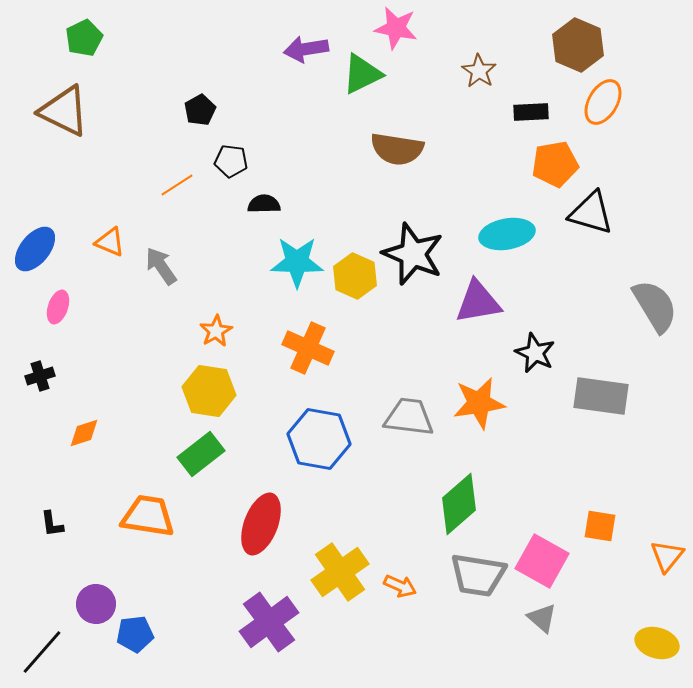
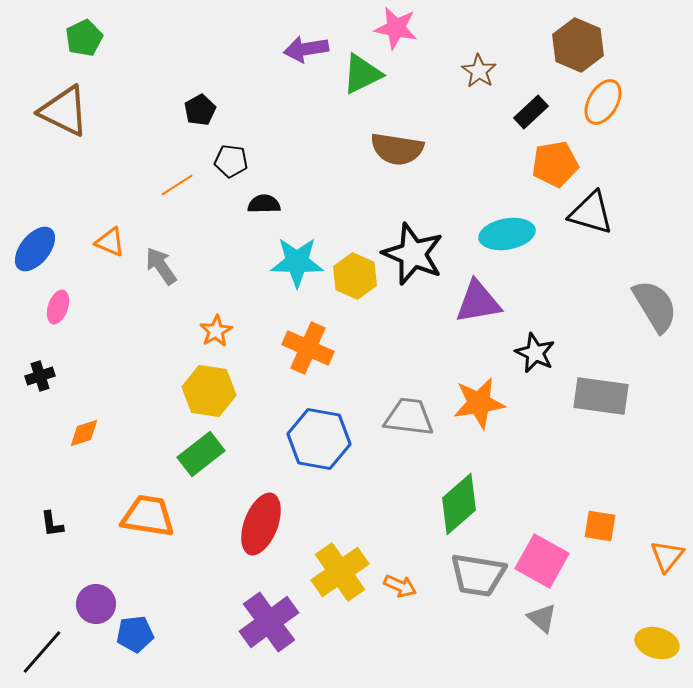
black rectangle at (531, 112): rotated 40 degrees counterclockwise
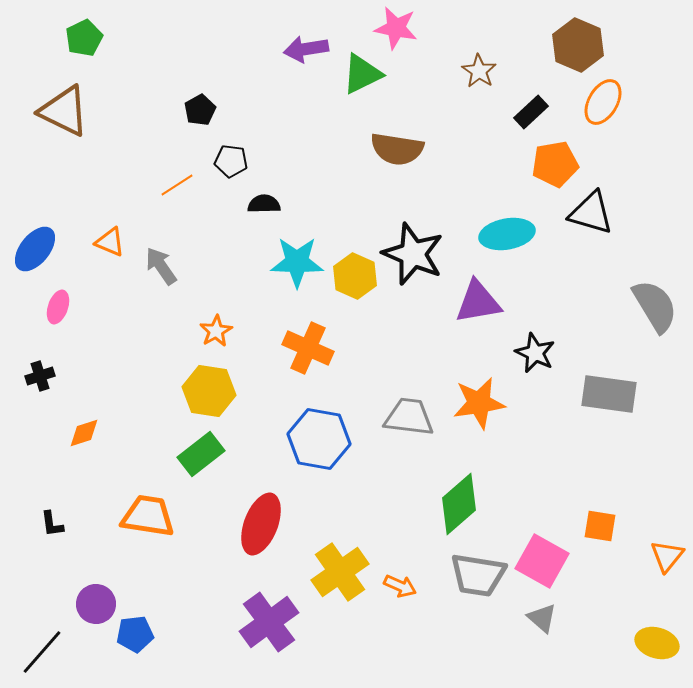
gray rectangle at (601, 396): moved 8 px right, 2 px up
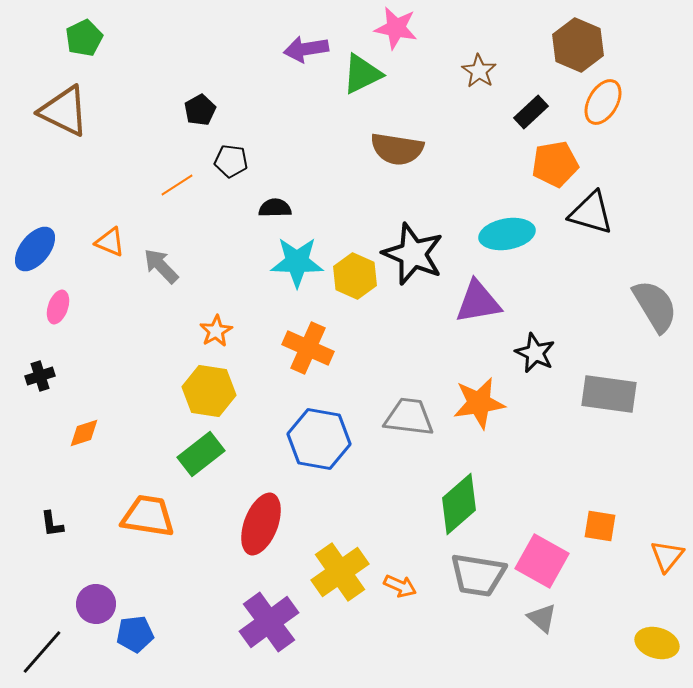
black semicircle at (264, 204): moved 11 px right, 4 px down
gray arrow at (161, 266): rotated 9 degrees counterclockwise
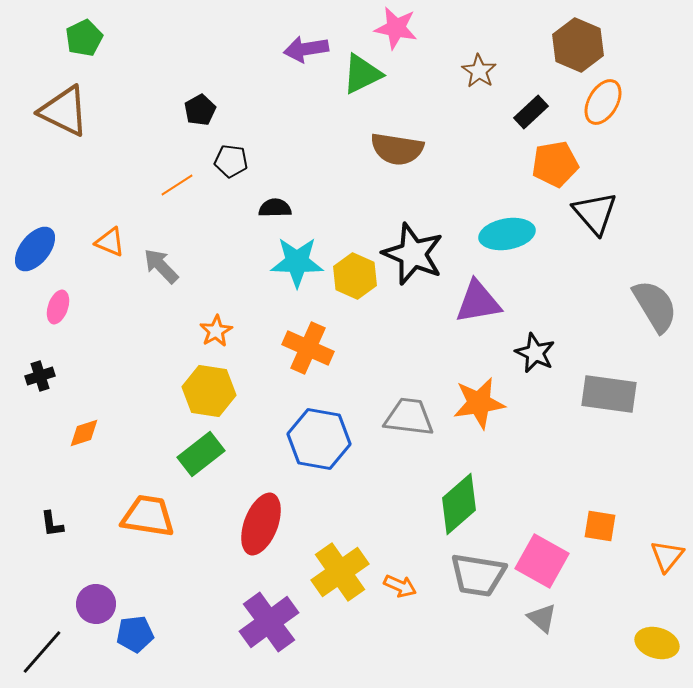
black triangle at (591, 213): moved 4 px right; rotated 33 degrees clockwise
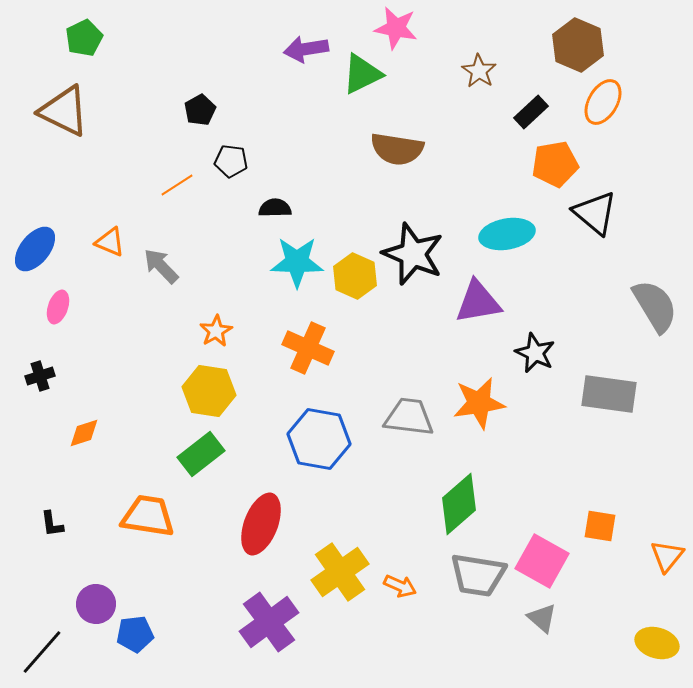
black triangle at (595, 213): rotated 9 degrees counterclockwise
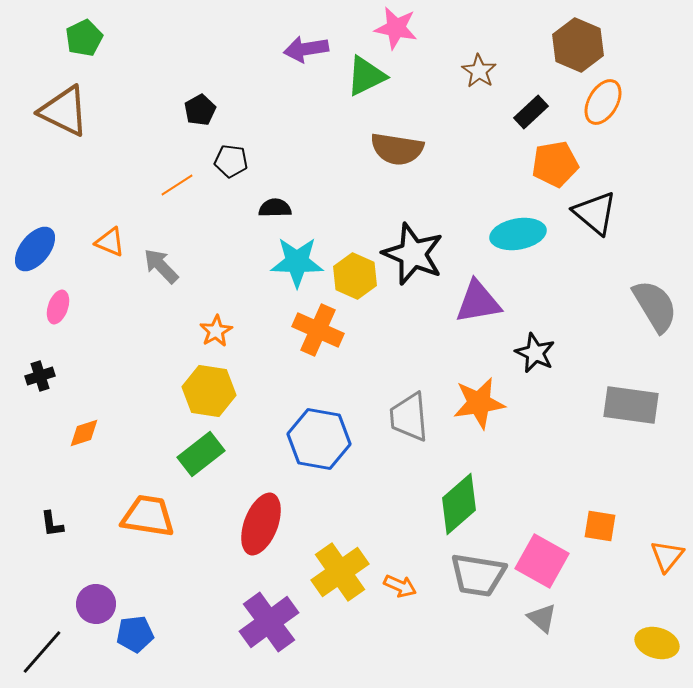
green triangle at (362, 74): moved 4 px right, 2 px down
cyan ellipse at (507, 234): moved 11 px right
orange cross at (308, 348): moved 10 px right, 18 px up
gray rectangle at (609, 394): moved 22 px right, 11 px down
gray trapezoid at (409, 417): rotated 102 degrees counterclockwise
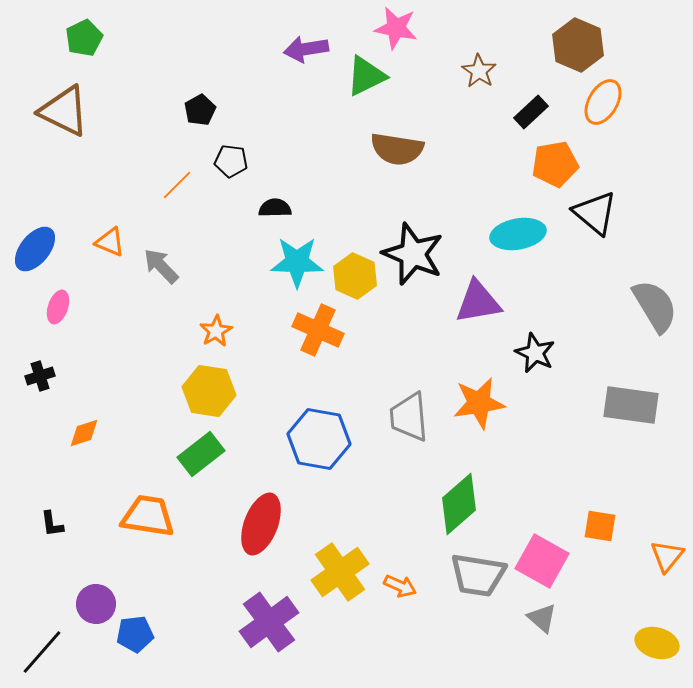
orange line at (177, 185): rotated 12 degrees counterclockwise
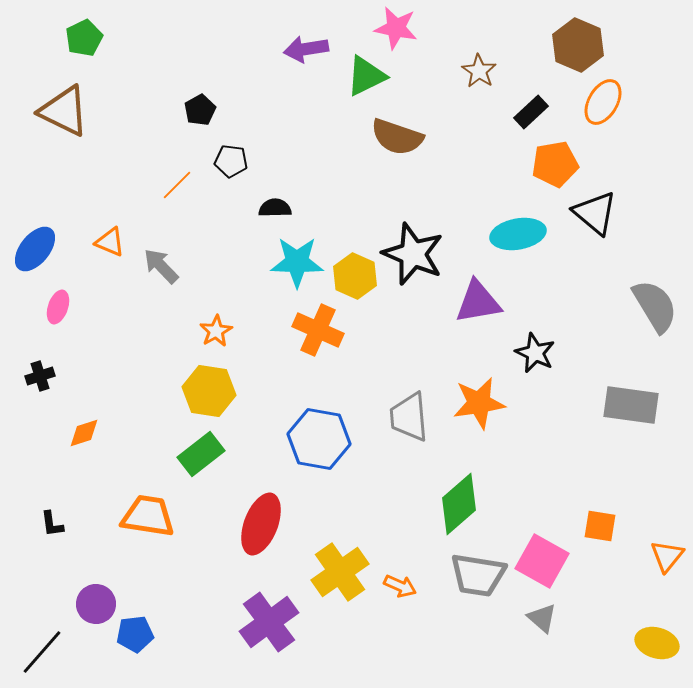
brown semicircle at (397, 149): moved 12 px up; rotated 10 degrees clockwise
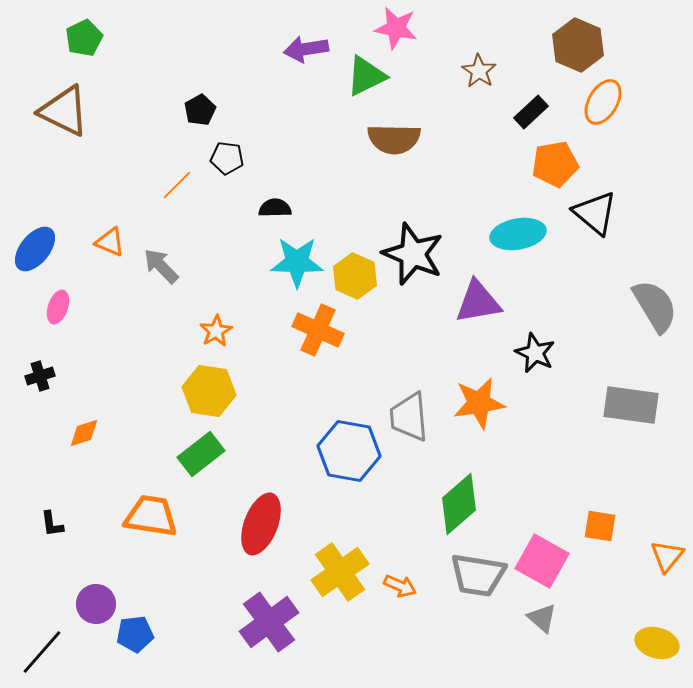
brown semicircle at (397, 137): moved 3 px left, 2 px down; rotated 18 degrees counterclockwise
black pentagon at (231, 161): moved 4 px left, 3 px up
blue hexagon at (319, 439): moved 30 px right, 12 px down
orange trapezoid at (148, 516): moved 3 px right
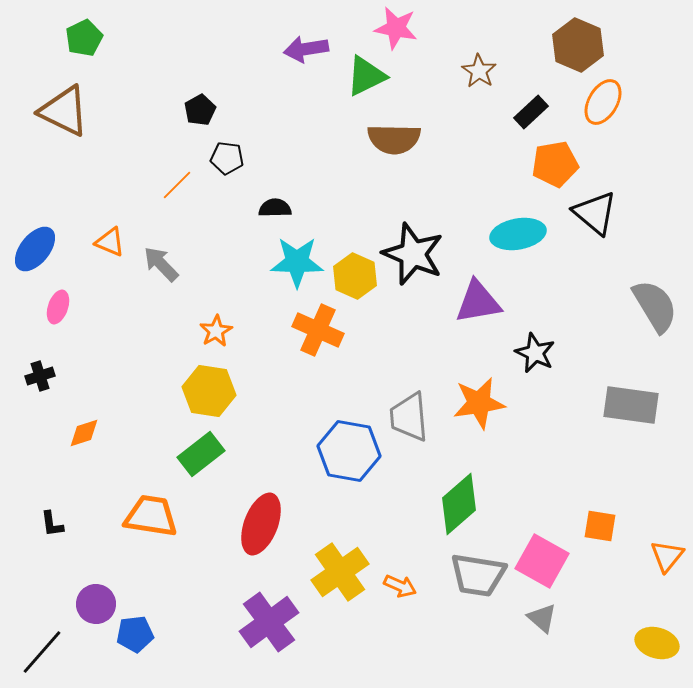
gray arrow at (161, 266): moved 2 px up
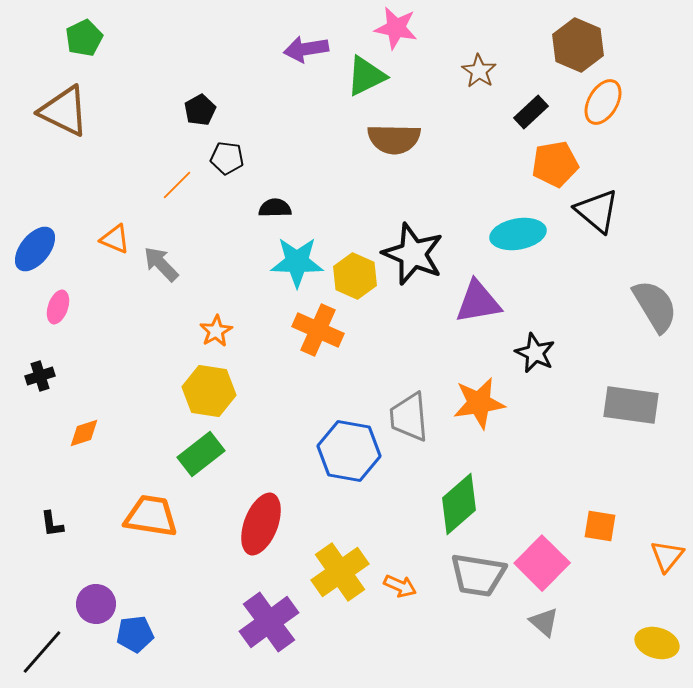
black triangle at (595, 213): moved 2 px right, 2 px up
orange triangle at (110, 242): moved 5 px right, 3 px up
pink square at (542, 561): moved 2 px down; rotated 16 degrees clockwise
gray triangle at (542, 618): moved 2 px right, 4 px down
